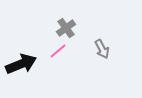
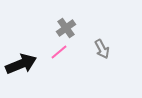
pink line: moved 1 px right, 1 px down
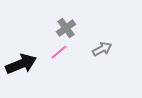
gray arrow: rotated 90 degrees counterclockwise
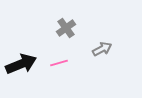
pink line: moved 11 px down; rotated 24 degrees clockwise
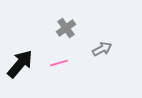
black arrow: moved 1 px left; rotated 28 degrees counterclockwise
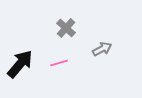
gray cross: rotated 12 degrees counterclockwise
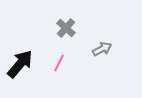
pink line: rotated 48 degrees counterclockwise
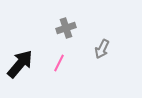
gray cross: rotated 30 degrees clockwise
gray arrow: rotated 144 degrees clockwise
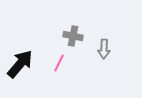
gray cross: moved 7 px right, 8 px down; rotated 30 degrees clockwise
gray arrow: moved 2 px right; rotated 24 degrees counterclockwise
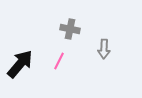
gray cross: moved 3 px left, 7 px up
pink line: moved 2 px up
